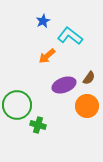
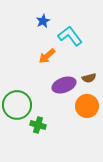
cyan L-shape: rotated 15 degrees clockwise
brown semicircle: rotated 40 degrees clockwise
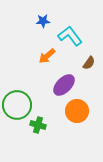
blue star: rotated 24 degrees clockwise
brown semicircle: moved 15 px up; rotated 40 degrees counterclockwise
purple ellipse: rotated 25 degrees counterclockwise
orange circle: moved 10 px left, 5 px down
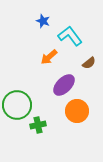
blue star: rotated 24 degrees clockwise
orange arrow: moved 2 px right, 1 px down
brown semicircle: rotated 16 degrees clockwise
green cross: rotated 28 degrees counterclockwise
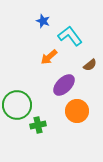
brown semicircle: moved 1 px right, 2 px down
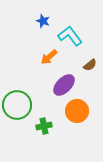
green cross: moved 6 px right, 1 px down
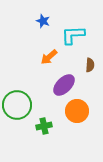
cyan L-shape: moved 3 px right, 1 px up; rotated 55 degrees counterclockwise
brown semicircle: rotated 48 degrees counterclockwise
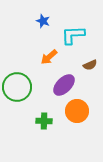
brown semicircle: rotated 64 degrees clockwise
green circle: moved 18 px up
green cross: moved 5 px up; rotated 14 degrees clockwise
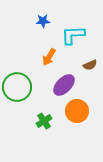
blue star: rotated 24 degrees counterclockwise
orange arrow: rotated 18 degrees counterclockwise
green cross: rotated 35 degrees counterclockwise
